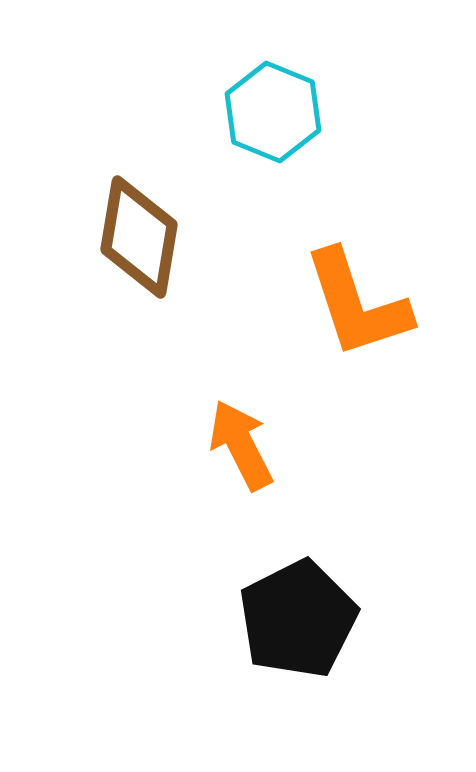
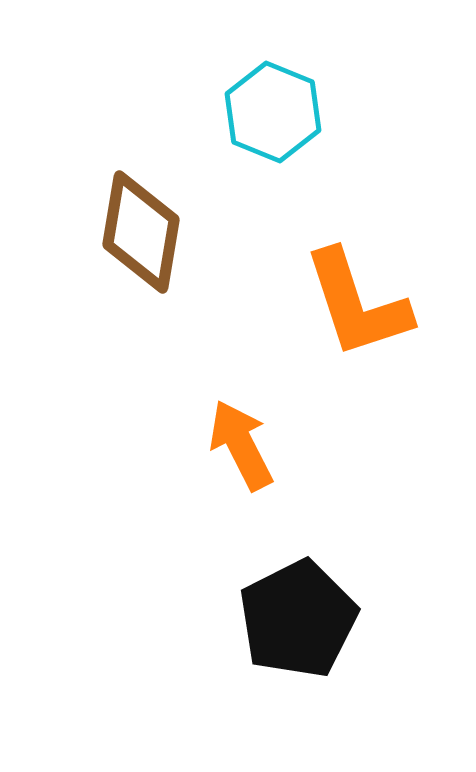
brown diamond: moved 2 px right, 5 px up
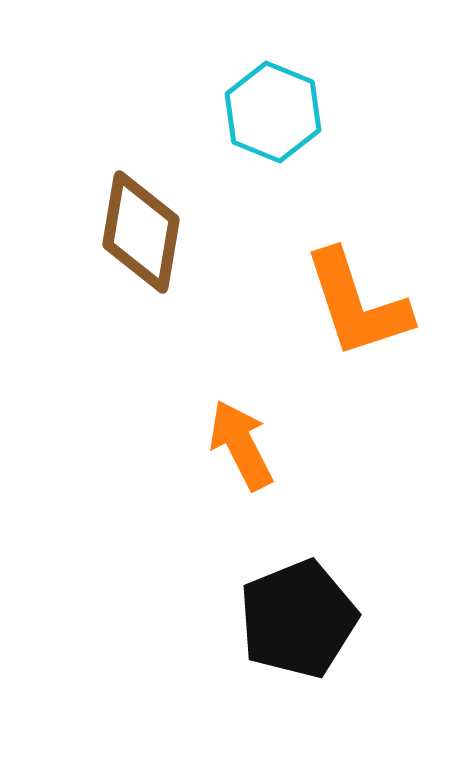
black pentagon: rotated 5 degrees clockwise
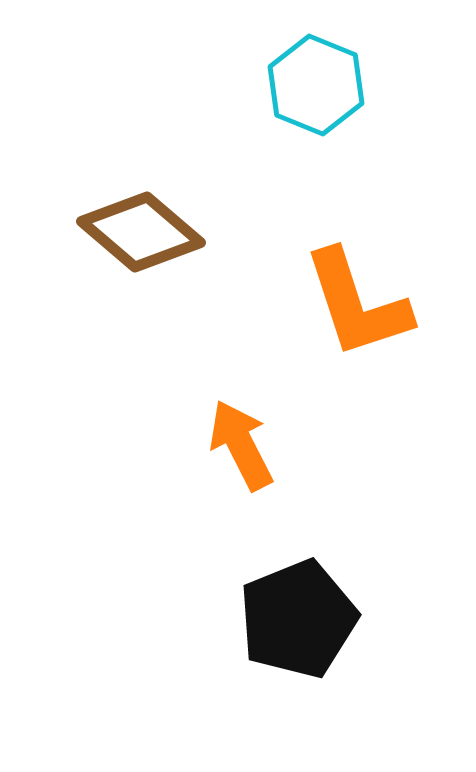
cyan hexagon: moved 43 px right, 27 px up
brown diamond: rotated 59 degrees counterclockwise
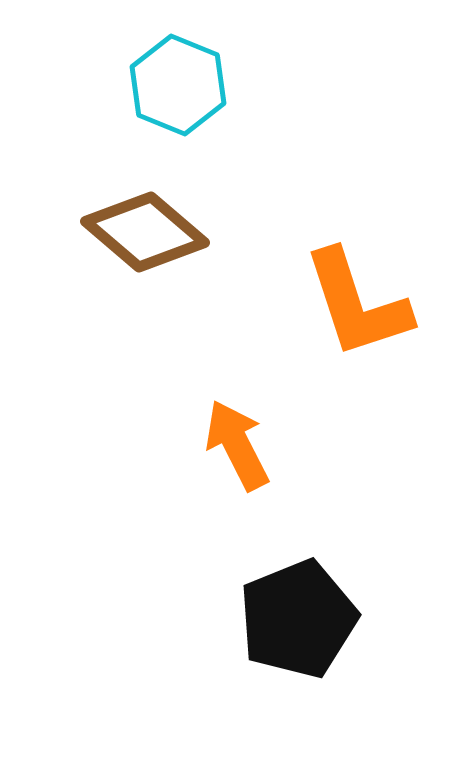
cyan hexagon: moved 138 px left
brown diamond: moved 4 px right
orange arrow: moved 4 px left
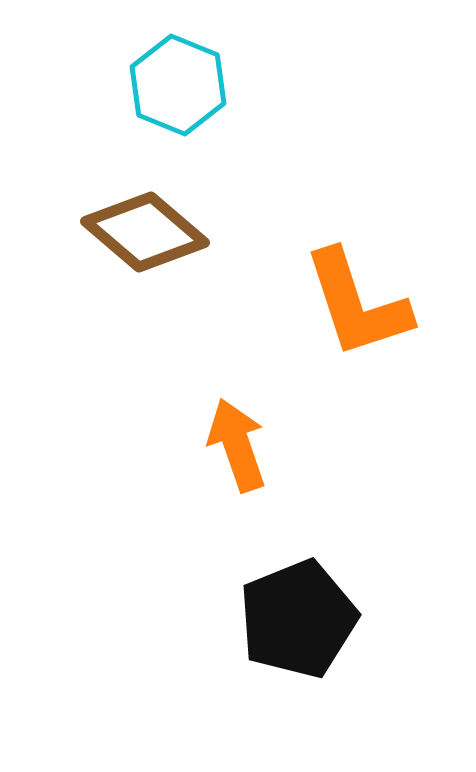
orange arrow: rotated 8 degrees clockwise
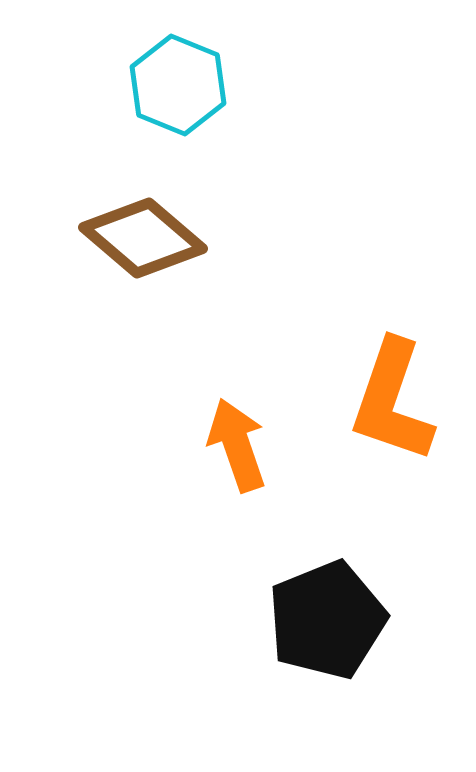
brown diamond: moved 2 px left, 6 px down
orange L-shape: moved 35 px right, 97 px down; rotated 37 degrees clockwise
black pentagon: moved 29 px right, 1 px down
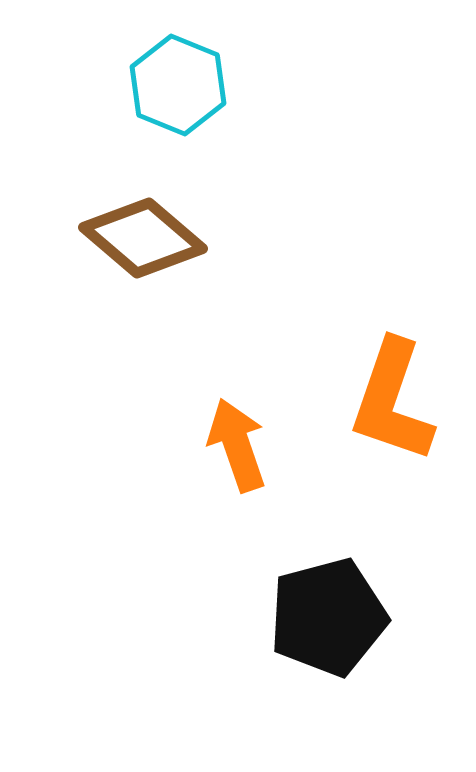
black pentagon: moved 1 px right, 3 px up; rotated 7 degrees clockwise
